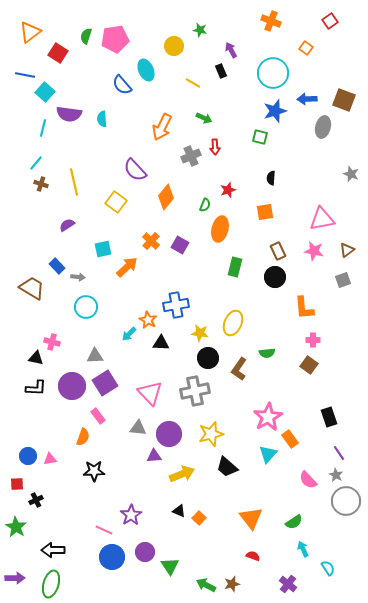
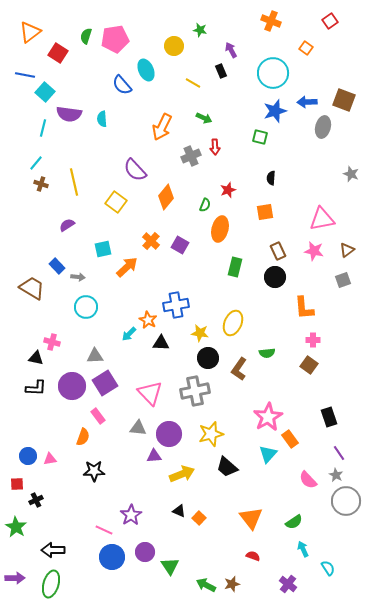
blue arrow at (307, 99): moved 3 px down
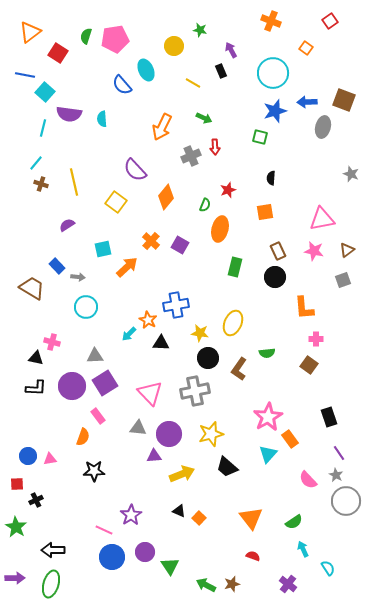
pink cross at (313, 340): moved 3 px right, 1 px up
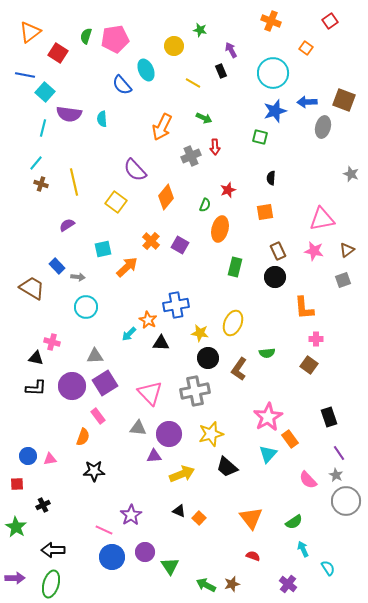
black cross at (36, 500): moved 7 px right, 5 px down
